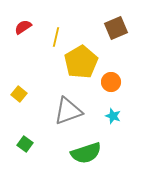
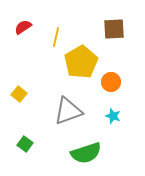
brown square: moved 2 px left, 1 px down; rotated 20 degrees clockwise
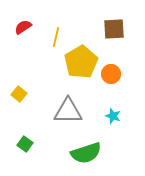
orange circle: moved 8 px up
gray triangle: rotated 20 degrees clockwise
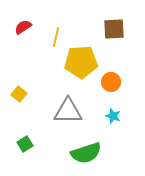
yellow pentagon: rotated 28 degrees clockwise
orange circle: moved 8 px down
green square: rotated 21 degrees clockwise
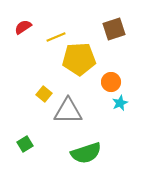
brown square: rotated 15 degrees counterclockwise
yellow line: rotated 54 degrees clockwise
yellow pentagon: moved 2 px left, 3 px up
yellow square: moved 25 px right
cyan star: moved 7 px right, 13 px up; rotated 28 degrees clockwise
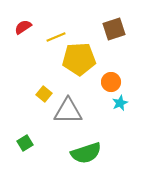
green square: moved 1 px up
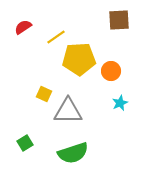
brown square: moved 5 px right, 9 px up; rotated 15 degrees clockwise
yellow line: rotated 12 degrees counterclockwise
orange circle: moved 11 px up
yellow square: rotated 14 degrees counterclockwise
green semicircle: moved 13 px left
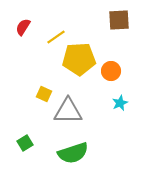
red semicircle: rotated 24 degrees counterclockwise
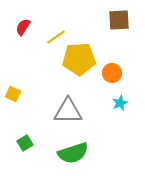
orange circle: moved 1 px right, 2 px down
yellow square: moved 31 px left
